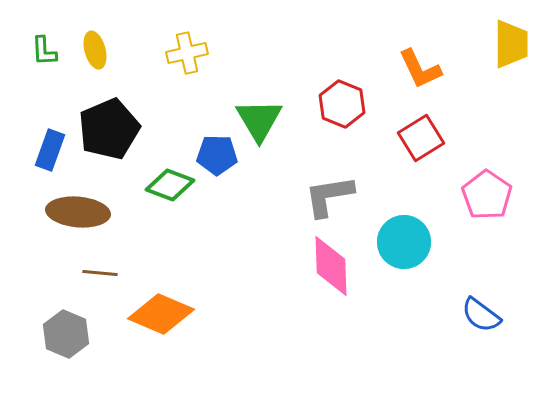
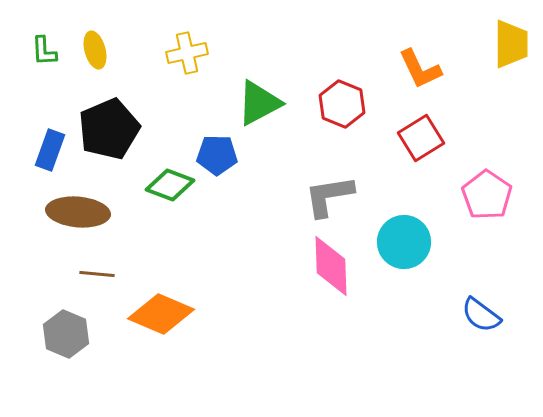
green triangle: moved 17 px up; rotated 33 degrees clockwise
brown line: moved 3 px left, 1 px down
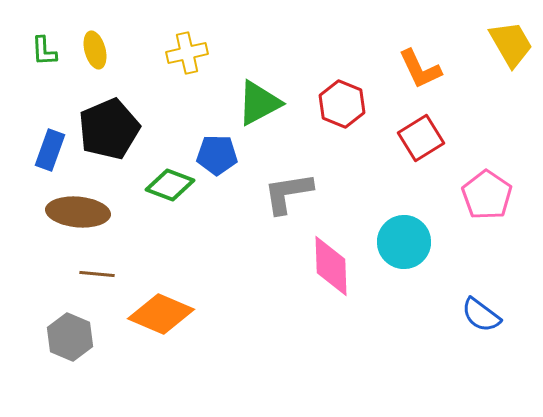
yellow trapezoid: rotated 30 degrees counterclockwise
gray L-shape: moved 41 px left, 3 px up
gray hexagon: moved 4 px right, 3 px down
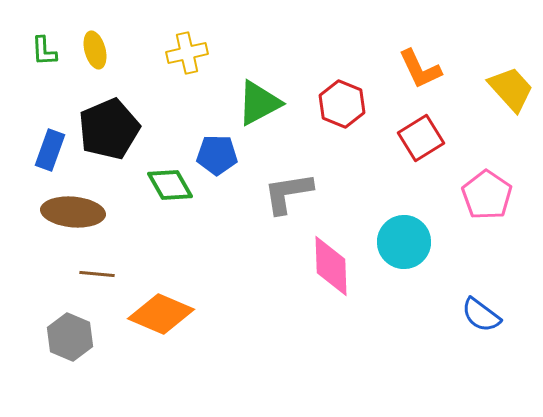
yellow trapezoid: moved 45 px down; rotated 12 degrees counterclockwise
green diamond: rotated 39 degrees clockwise
brown ellipse: moved 5 px left
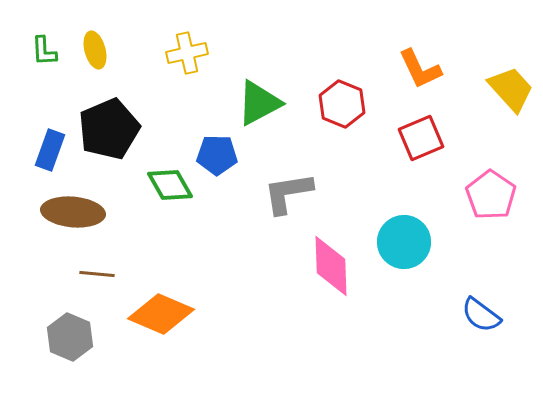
red square: rotated 9 degrees clockwise
pink pentagon: moved 4 px right
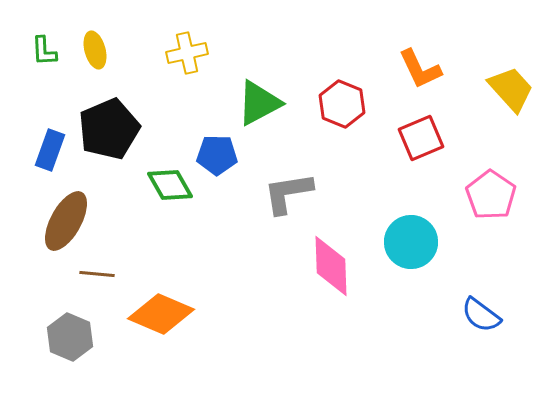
brown ellipse: moved 7 px left, 9 px down; rotated 66 degrees counterclockwise
cyan circle: moved 7 px right
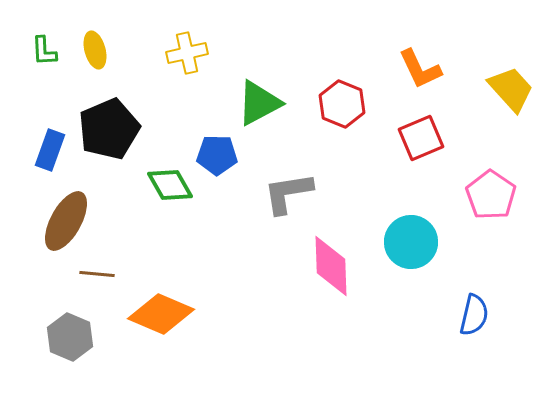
blue semicircle: moved 7 px left; rotated 114 degrees counterclockwise
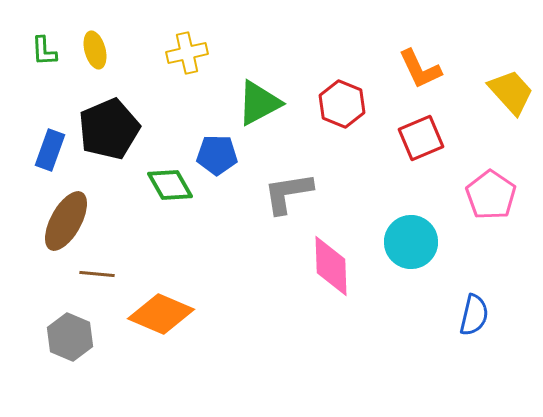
yellow trapezoid: moved 3 px down
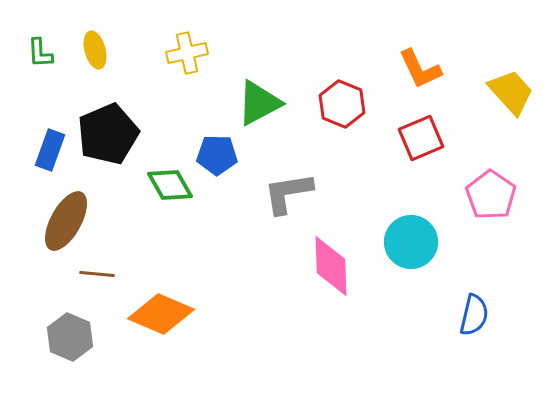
green L-shape: moved 4 px left, 2 px down
black pentagon: moved 1 px left, 5 px down
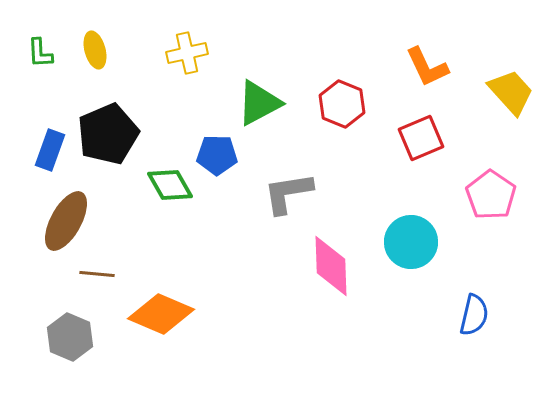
orange L-shape: moved 7 px right, 2 px up
